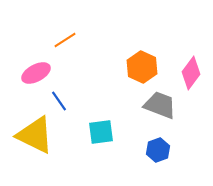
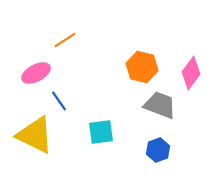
orange hexagon: rotated 12 degrees counterclockwise
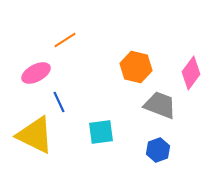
orange hexagon: moved 6 px left
blue line: moved 1 px down; rotated 10 degrees clockwise
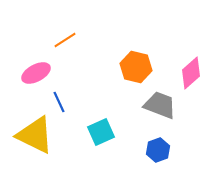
pink diamond: rotated 12 degrees clockwise
cyan square: rotated 16 degrees counterclockwise
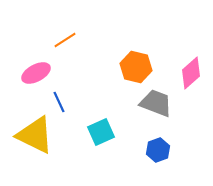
gray trapezoid: moved 4 px left, 2 px up
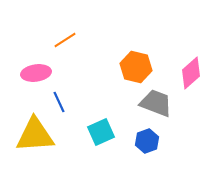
pink ellipse: rotated 20 degrees clockwise
yellow triangle: rotated 30 degrees counterclockwise
blue hexagon: moved 11 px left, 9 px up
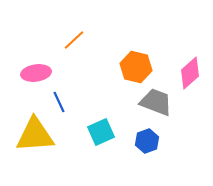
orange line: moved 9 px right; rotated 10 degrees counterclockwise
pink diamond: moved 1 px left
gray trapezoid: moved 1 px up
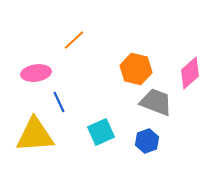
orange hexagon: moved 2 px down
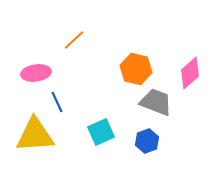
blue line: moved 2 px left
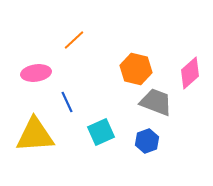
blue line: moved 10 px right
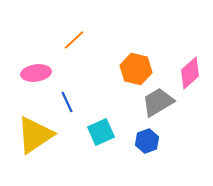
gray trapezoid: moved 2 px right; rotated 52 degrees counterclockwise
yellow triangle: rotated 30 degrees counterclockwise
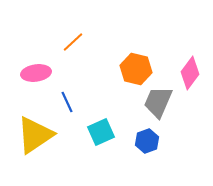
orange line: moved 1 px left, 2 px down
pink diamond: rotated 12 degrees counterclockwise
gray trapezoid: rotated 36 degrees counterclockwise
